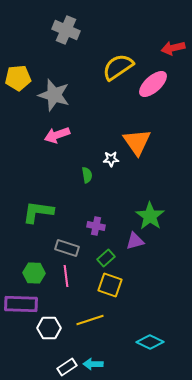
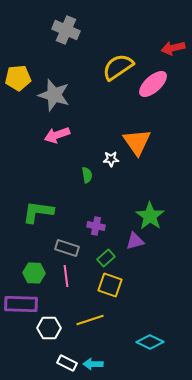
white rectangle: moved 4 px up; rotated 60 degrees clockwise
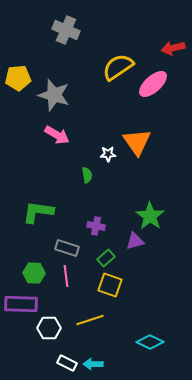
pink arrow: rotated 130 degrees counterclockwise
white star: moved 3 px left, 5 px up
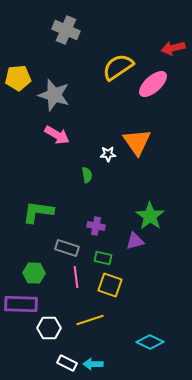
green rectangle: moved 3 px left; rotated 54 degrees clockwise
pink line: moved 10 px right, 1 px down
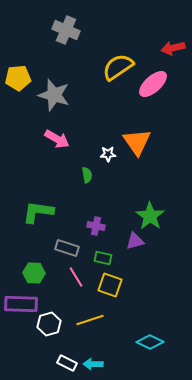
pink arrow: moved 4 px down
pink line: rotated 25 degrees counterclockwise
white hexagon: moved 4 px up; rotated 15 degrees counterclockwise
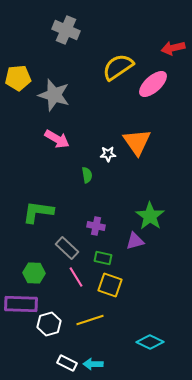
gray rectangle: rotated 25 degrees clockwise
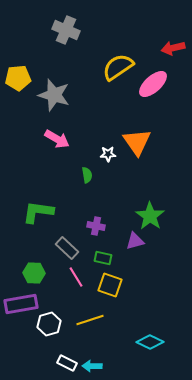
purple rectangle: rotated 12 degrees counterclockwise
cyan arrow: moved 1 px left, 2 px down
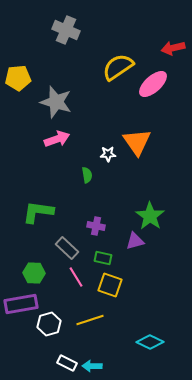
gray star: moved 2 px right, 7 px down
pink arrow: rotated 50 degrees counterclockwise
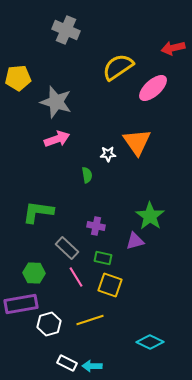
pink ellipse: moved 4 px down
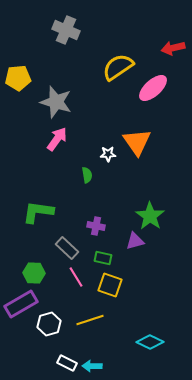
pink arrow: rotated 35 degrees counterclockwise
purple rectangle: rotated 20 degrees counterclockwise
